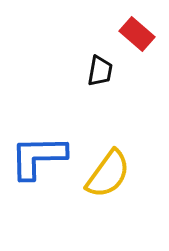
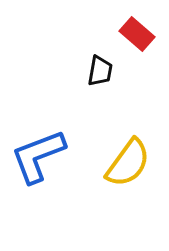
blue L-shape: moved 1 px up; rotated 20 degrees counterclockwise
yellow semicircle: moved 20 px right, 11 px up
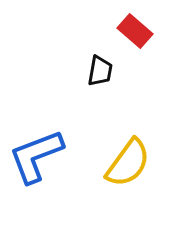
red rectangle: moved 2 px left, 3 px up
blue L-shape: moved 2 px left
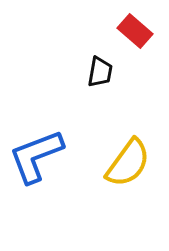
black trapezoid: moved 1 px down
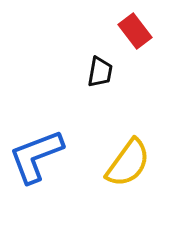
red rectangle: rotated 12 degrees clockwise
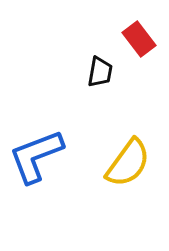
red rectangle: moved 4 px right, 8 px down
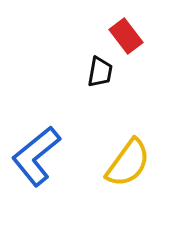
red rectangle: moved 13 px left, 3 px up
blue L-shape: rotated 18 degrees counterclockwise
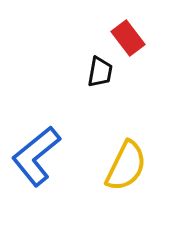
red rectangle: moved 2 px right, 2 px down
yellow semicircle: moved 2 px left, 3 px down; rotated 10 degrees counterclockwise
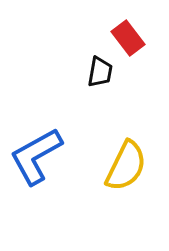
blue L-shape: rotated 10 degrees clockwise
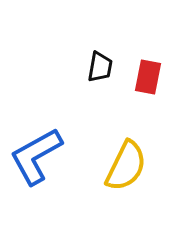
red rectangle: moved 20 px right, 39 px down; rotated 48 degrees clockwise
black trapezoid: moved 5 px up
